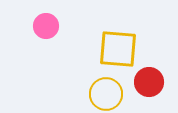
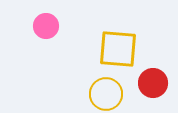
red circle: moved 4 px right, 1 px down
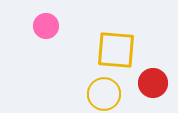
yellow square: moved 2 px left, 1 px down
yellow circle: moved 2 px left
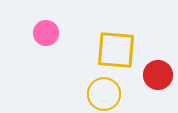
pink circle: moved 7 px down
red circle: moved 5 px right, 8 px up
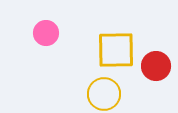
yellow square: rotated 6 degrees counterclockwise
red circle: moved 2 px left, 9 px up
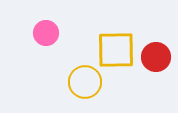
red circle: moved 9 px up
yellow circle: moved 19 px left, 12 px up
